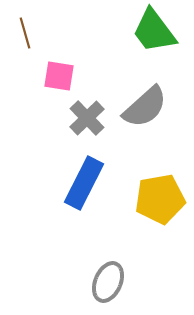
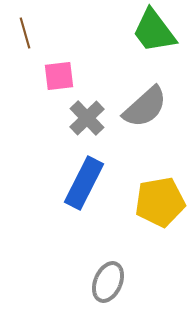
pink square: rotated 16 degrees counterclockwise
yellow pentagon: moved 3 px down
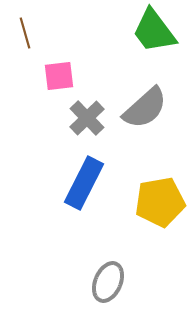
gray semicircle: moved 1 px down
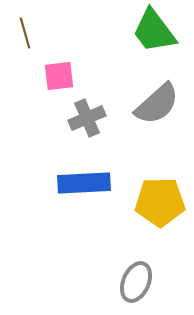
gray semicircle: moved 12 px right, 4 px up
gray cross: rotated 21 degrees clockwise
blue rectangle: rotated 60 degrees clockwise
yellow pentagon: rotated 9 degrees clockwise
gray ellipse: moved 28 px right
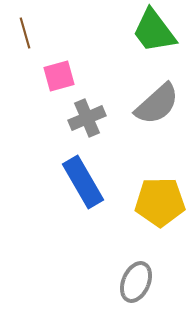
pink square: rotated 8 degrees counterclockwise
blue rectangle: moved 1 px left, 1 px up; rotated 63 degrees clockwise
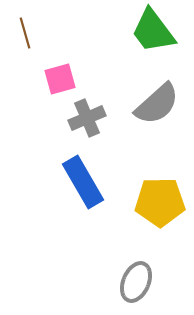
green trapezoid: moved 1 px left
pink square: moved 1 px right, 3 px down
